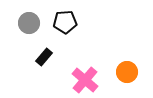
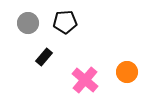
gray circle: moved 1 px left
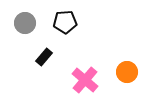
gray circle: moved 3 px left
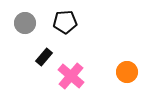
pink cross: moved 14 px left, 4 px up
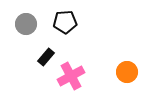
gray circle: moved 1 px right, 1 px down
black rectangle: moved 2 px right
pink cross: rotated 20 degrees clockwise
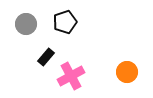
black pentagon: rotated 15 degrees counterclockwise
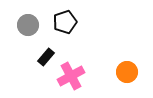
gray circle: moved 2 px right, 1 px down
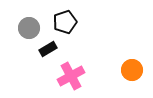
gray circle: moved 1 px right, 3 px down
black rectangle: moved 2 px right, 8 px up; rotated 18 degrees clockwise
orange circle: moved 5 px right, 2 px up
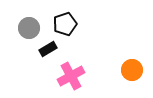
black pentagon: moved 2 px down
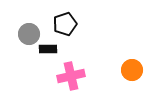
gray circle: moved 6 px down
black rectangle: rotated 30 degrees clockwise
pink cross: rotated 16 degrees clockwise
